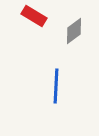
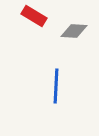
gray diamond: rotated 40 degrees clockwise
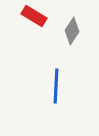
gray diamond: moved 2 px left; rotated 60 degrees counterclockwise
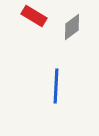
gray diamond: moved 4 px up; rotated 20 degrees clockwise
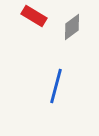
blue line: rotated 12 degrees clockwise
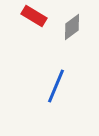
blue line: rotated 8 degrees clockwise
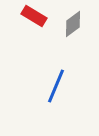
gray diamond: moved 1 px right, 3 px up
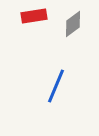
red rectangle: rotated 40 degrees counterclockwise
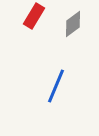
red rectangle: rotated 50 degrees counterclockwise
